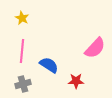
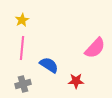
yellow star: moved 2 px down; rotated 16 degrees clockwise
pink line: moved 3 px up
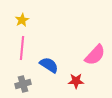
pink semicircle: moved 7 px down
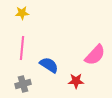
yellow star: moved 7 px up; rotated 24 degrees clockwise
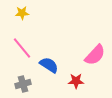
pink line: rotated 45 degrees counterclockwise
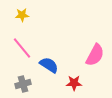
yellow star: moved 2 px down
pink semicircle: rotated 15 degrees counterclockwise
red star: moved 2 px left, 2 px down
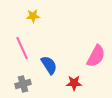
yellow star: moved 11 px right, 1 px down
pink line: rotated 15 degrees clockwise
pink semicircle: moved 1 px right, 1 px down
blue semicircle: rotated 24 degrees clockwise
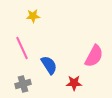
pink semicircle: moved 2 px left
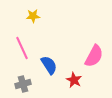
red star: moved 3 px up; rotated 28 degrees clockwise
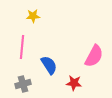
pink line: moved 1 px up; rotated 30 degrees clockwise
red star: moved 3 px down; rotated 21 degrees counterclockwise
